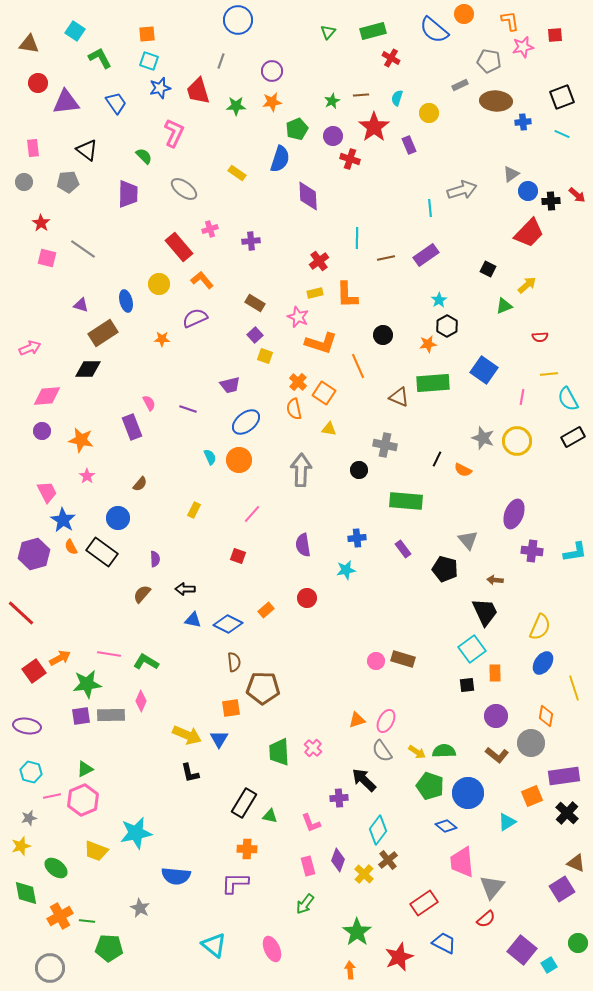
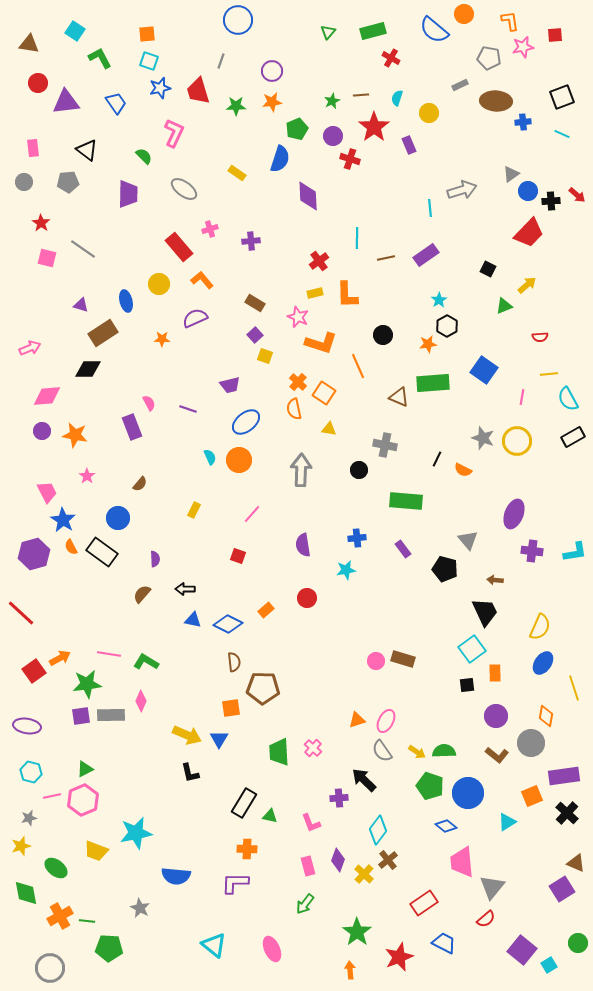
gray pentagon at (489, 61): moved 3 px up
orange star at (81, 440): moved 6 px left, 5 px up
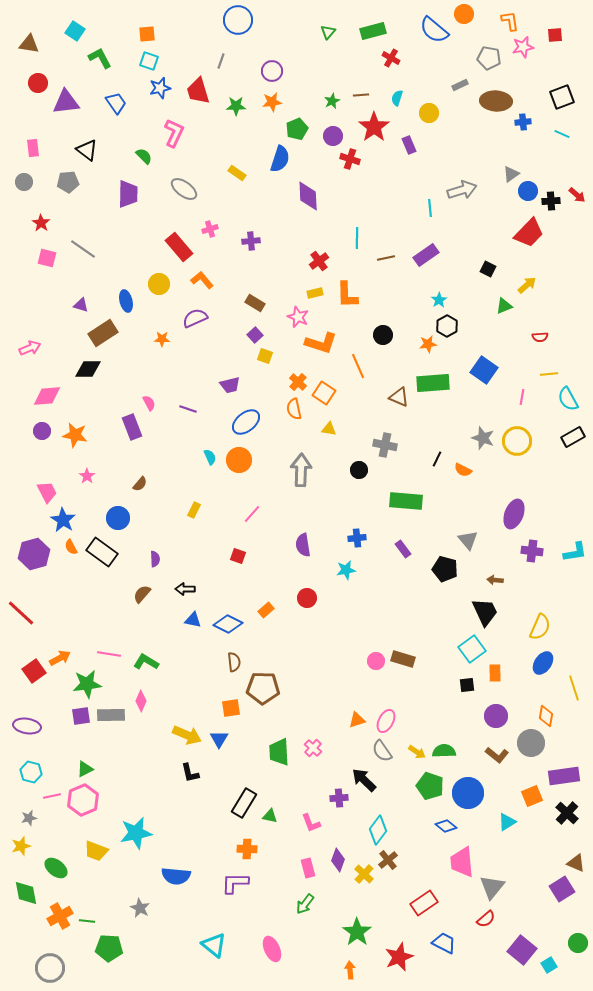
pink rectangle at (308, 866): moved 2 px down
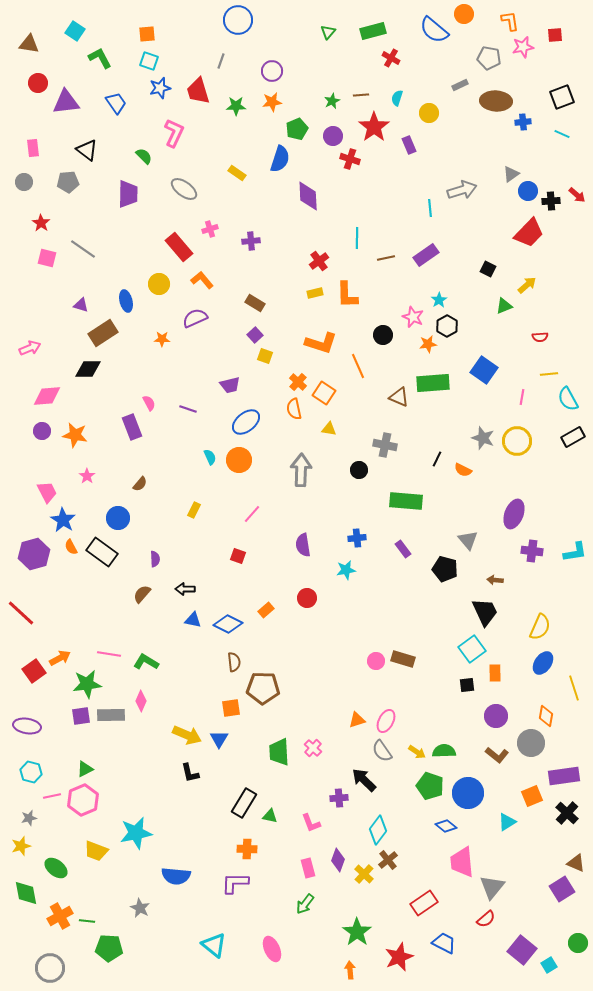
pink star at (298, 317): moved 115 px right
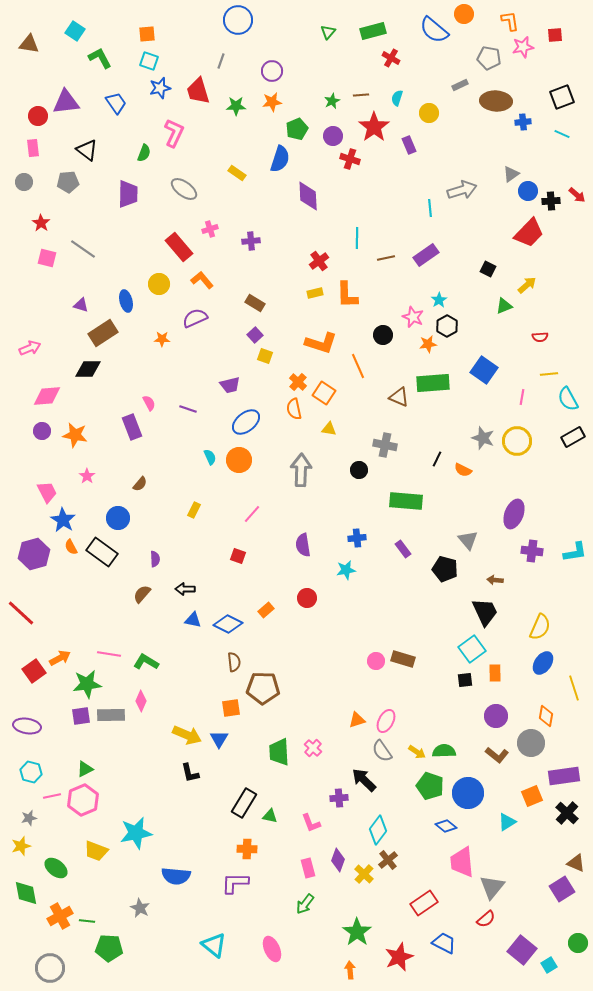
red circle at (38, 83): moved 33 px down
green semicircle at (144, 156): moved 3 px up; rotated 66 degrees clockwise
black square at (467, 685): moved 2 px left, 5 px up
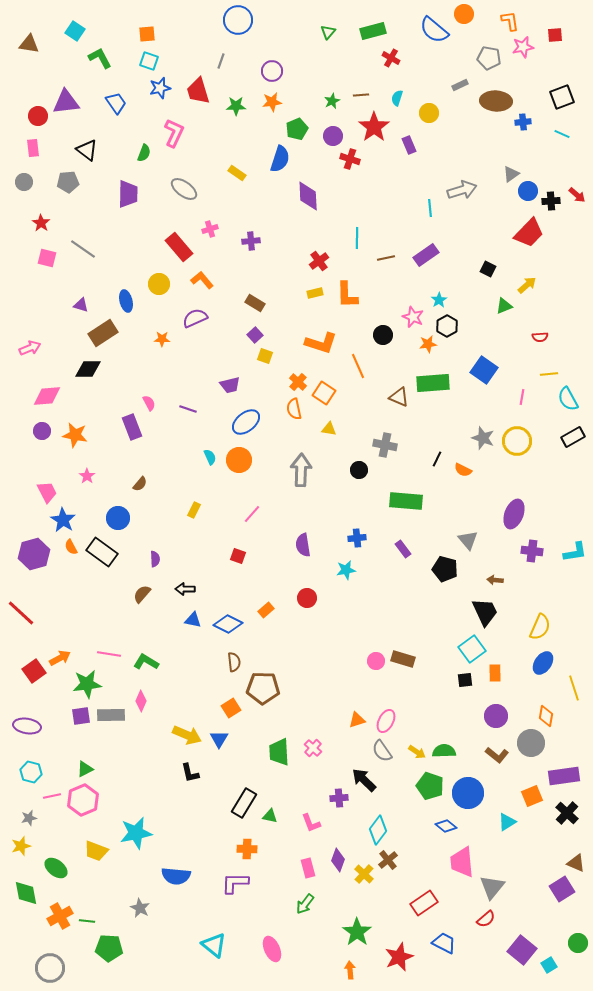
orange square at (231, 708): rotated 24 degrees counterclockwise
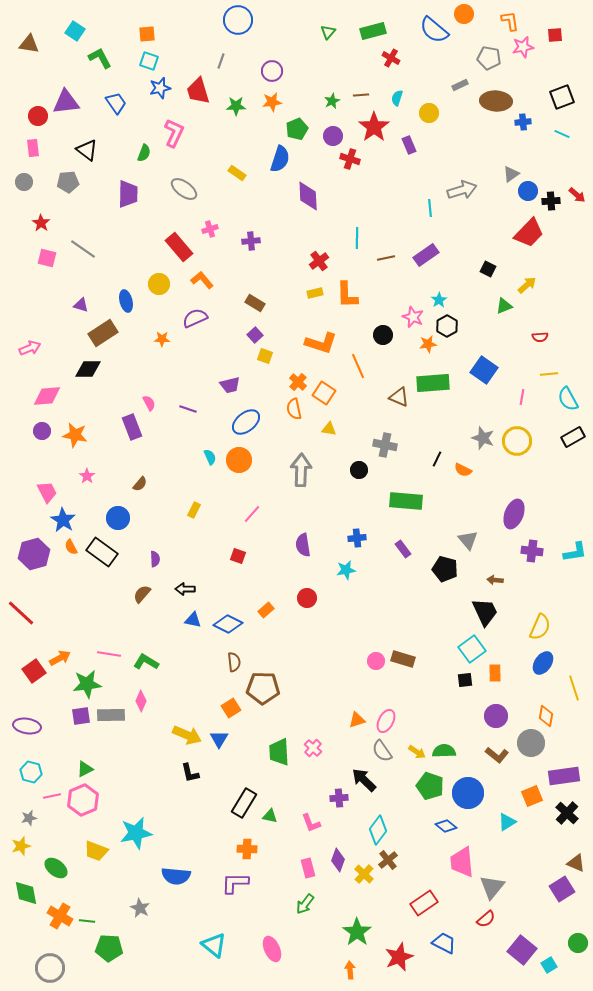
orange cross at (60, 916): rotated 30 degrees counterclockwise
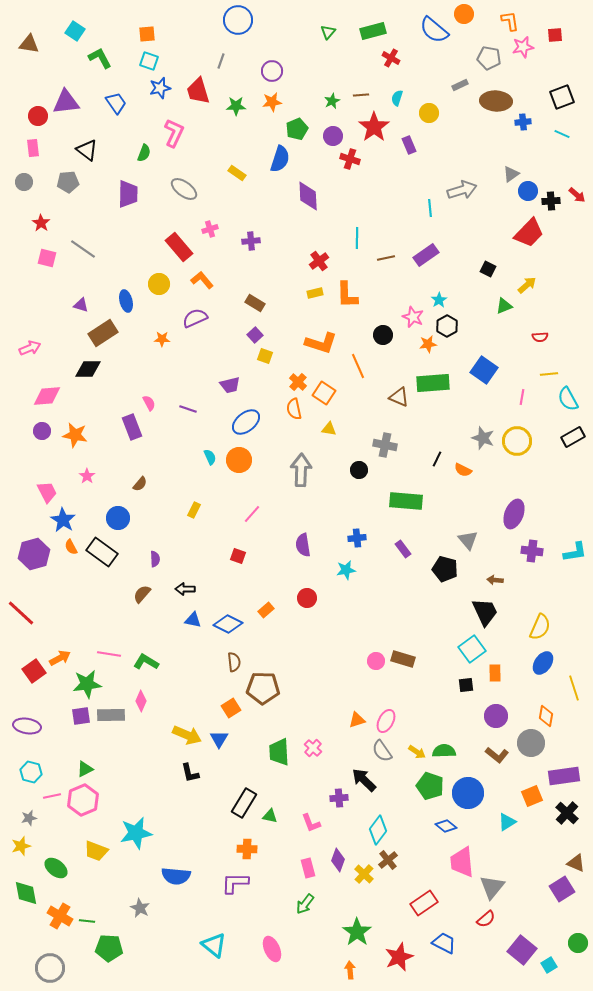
black square at (465, 680): moved 1 px right, 5 px down
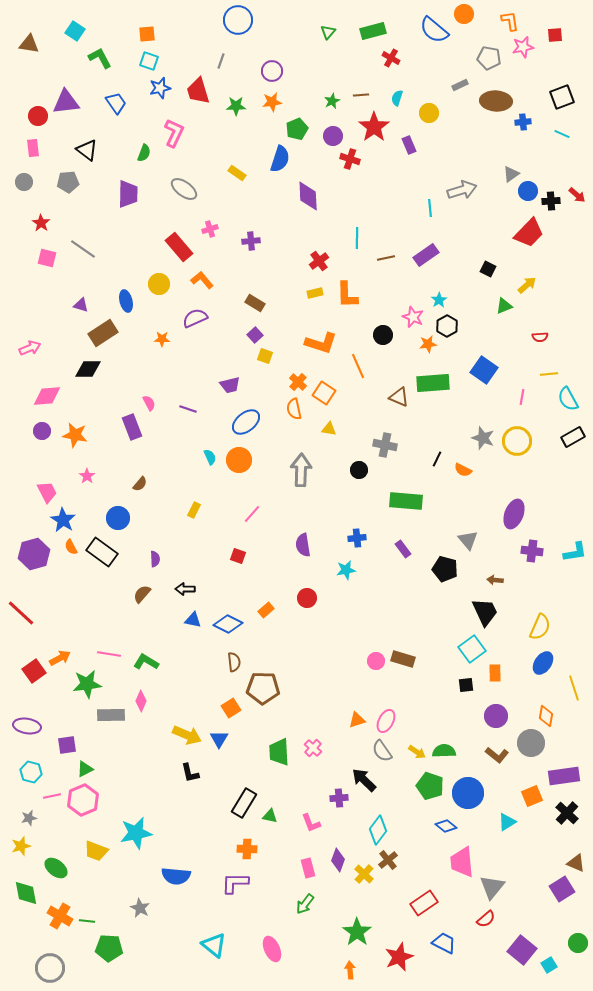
purple square at (81, 716): moved 14 px left, 29 px down
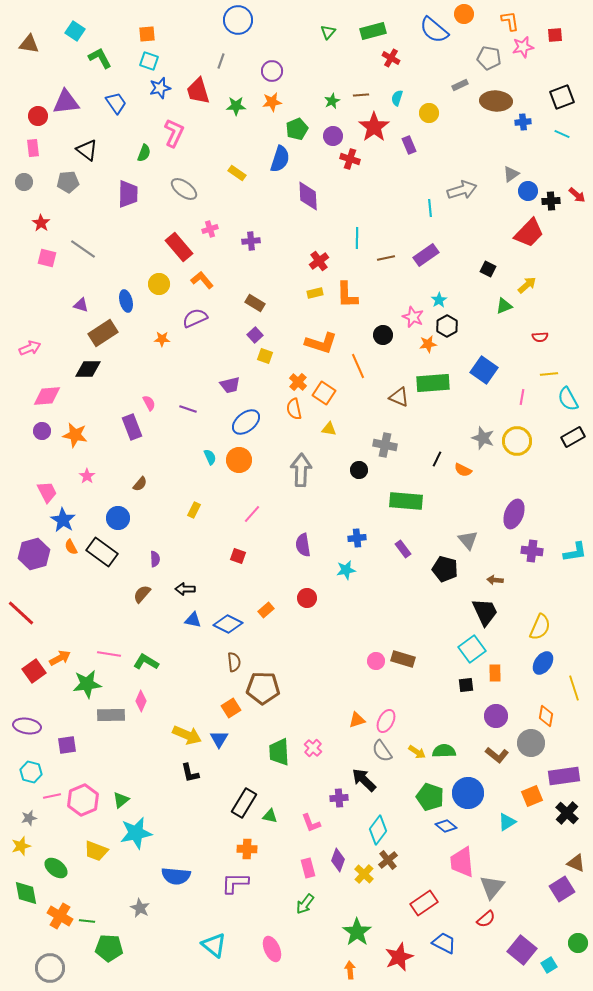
green triangle at (85, 769): moved 36 px right, 31 px down; rotated 12 degrees counterclockwise
green pentagon at (430, 786): moved 11 px down
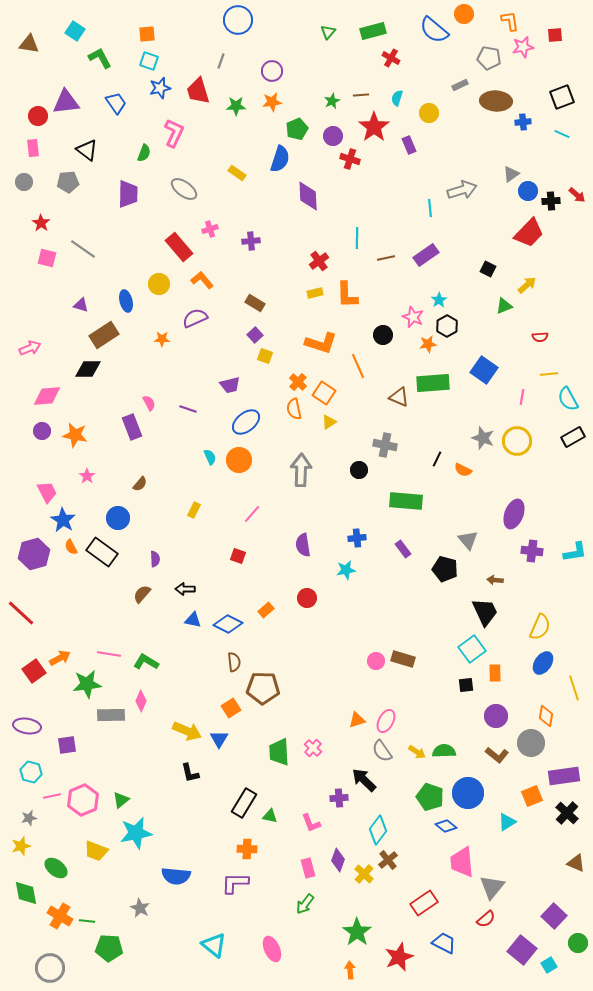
brown rectangle at (103, 333): moved 1 px right, 2 px down
yellow triangle at (329, 429): moved 7 px up; rotated 42 degrees counterclockwise
yellow arrow at (187, 735): moved 4 px up
purple square at (562, 889): moved 8 px left, 27 px down; rotated 15 degrees counterclockwise
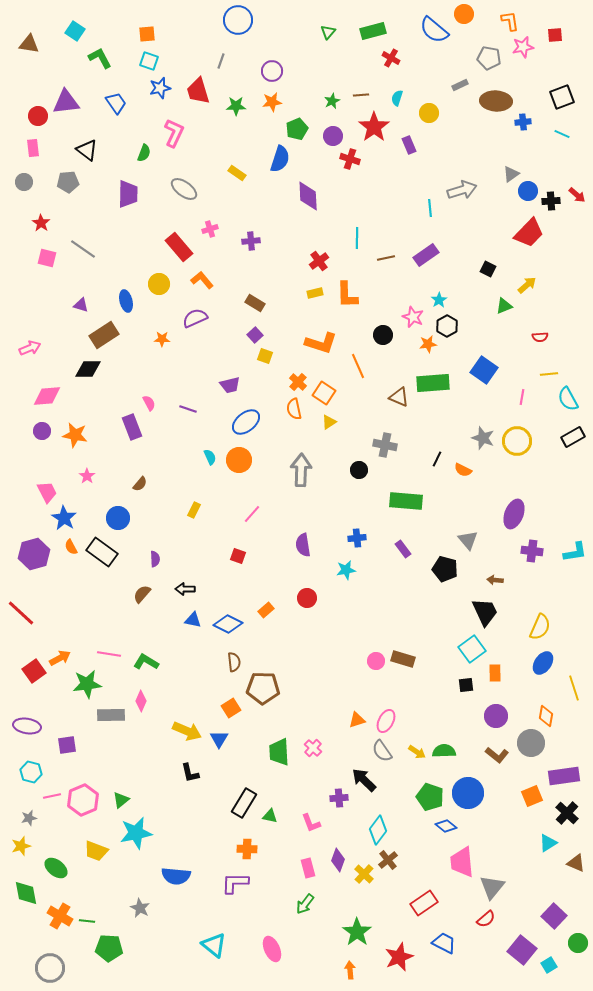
blue star at (63, 520): moved 1 px right, 2 px up
cyan triangle at (507, 822): moved 41 px right, 21 px down
